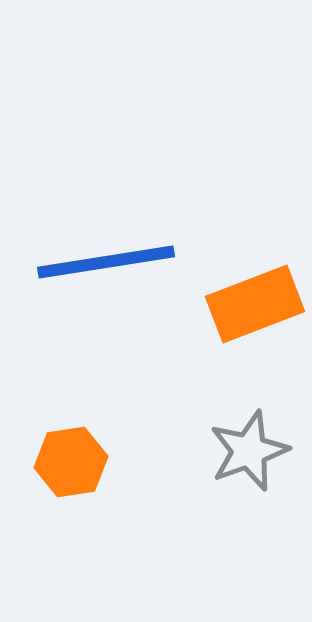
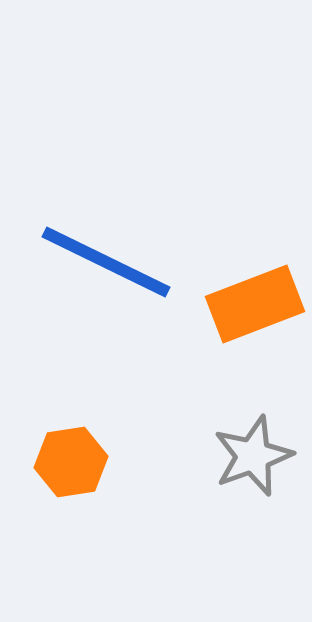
blue line: rotated 35 degrees clockwise
gray star: moved 4 px right, 5 px down
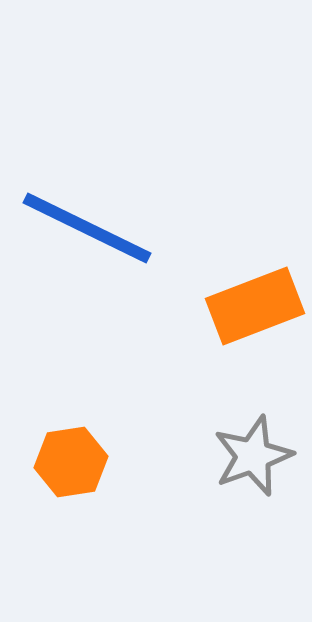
blue line: moved 19 px left, 34 px up
orange rectangle: moved 2 px down
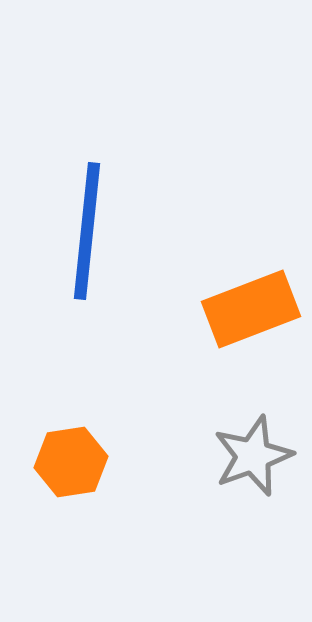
blue line: moved 3 px down; rotated 70 degrees clockwise
orange rectangle: moved 4 px left, 3 px down
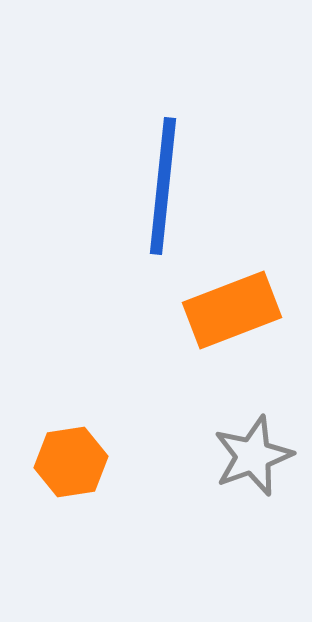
blue line: moved 76 px right, 45 px up
orange rectangle: moved 19 px left, 1 px down
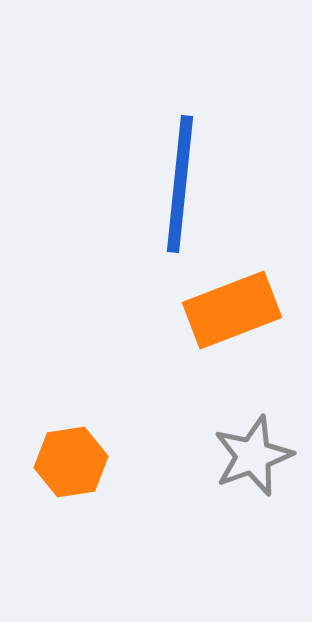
blue line: moved 17 px right, 2 px up
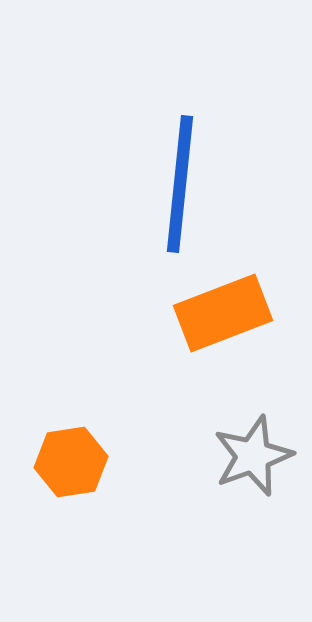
orange rectangle: moved 9 px left, 3 px down
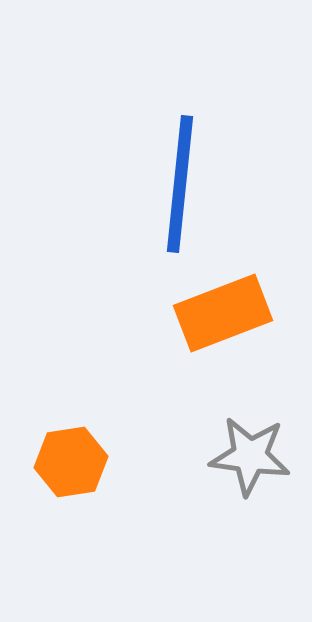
gray star: moved 3 px left; rotated 28 degrees clockwise
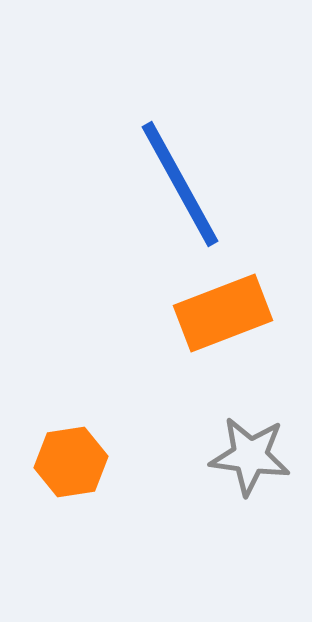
blue line: rotated 35 degrees counterclockwise
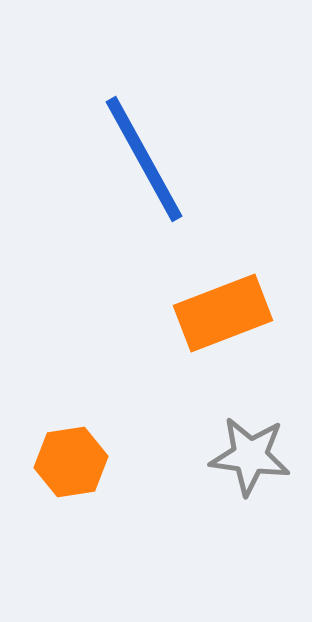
blue line: moved 36 px left, 25 px up
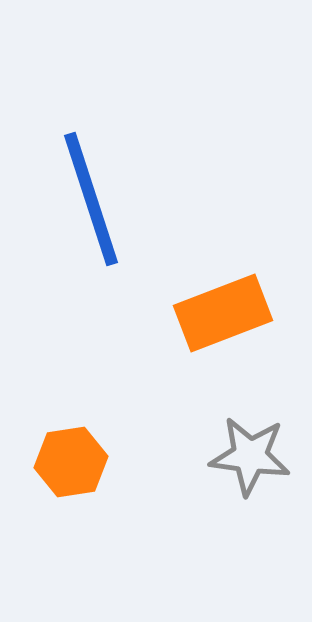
blue line: moved 53 px left, 40 px down; rotated 11 degrees clockwise
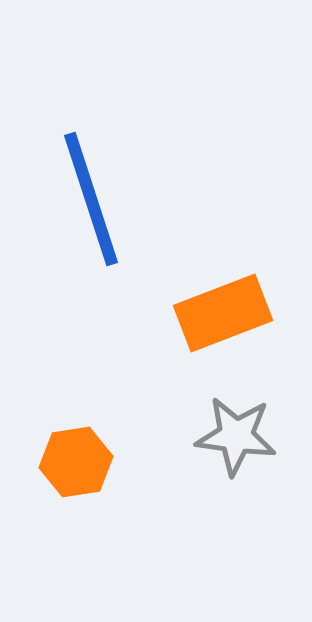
gray star: moved 14 px left, 20 px up
orange hexagon: moved 5 px right
